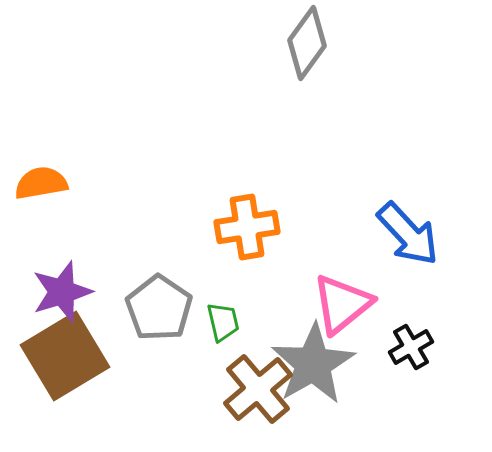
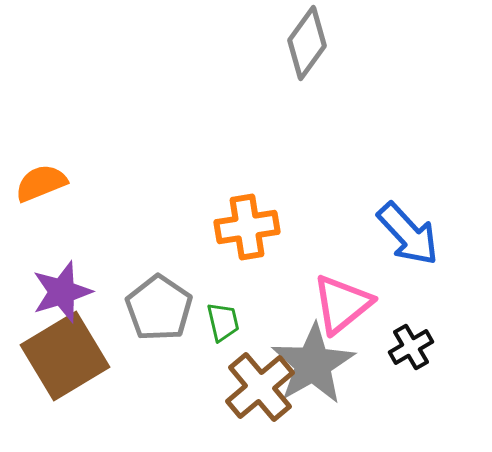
orange semicircle: rotated 12 degrees counterclockwise
brown cross: moved 2 px right, 2 px up
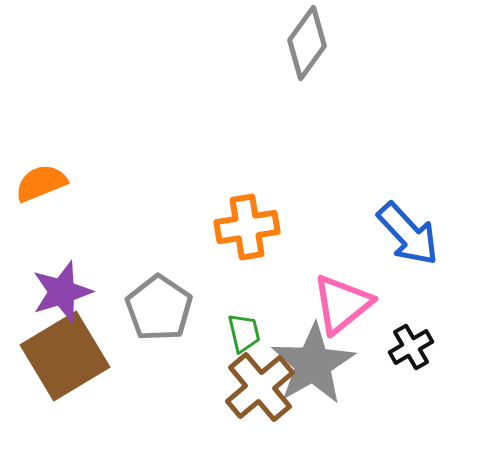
green trapezoid: moved 21 px right, 11 px down
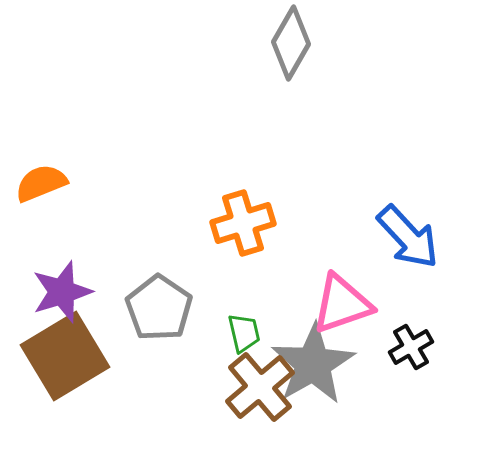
gray diamond: moved 16 px left; rotated 6 degrees counterclockwise
orange cross: moved 4 px left, 4 px up; rotated 8 degrees counterclockwise
blue arrow: moved 3 px down
pink triangle: rotated 20 degrees clockwise
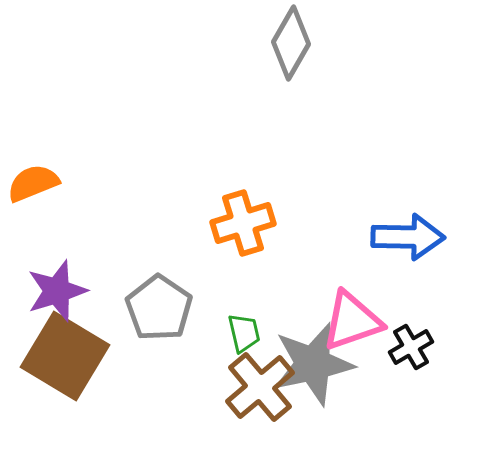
orange semicircle: moved 8 px left
blue arrow: rotated 46 degrees counterclockwise
purple star: moved 5 px left, 1 px up
pink triangle: moved 10 px right, 17 px down
brown square: rotated 28 degrees counterclockwise
gray star: rotated 18 degrees clockwise
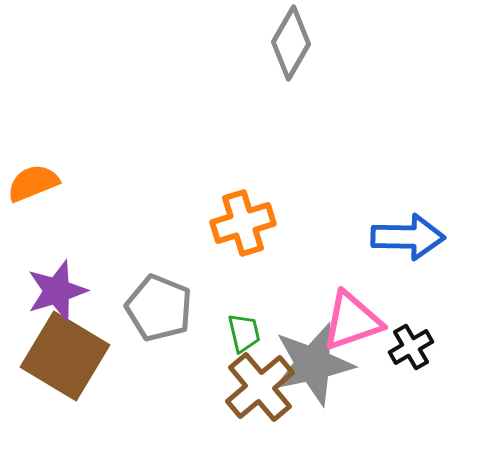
gray pentagon: rotated 12 degrees counterclockwise
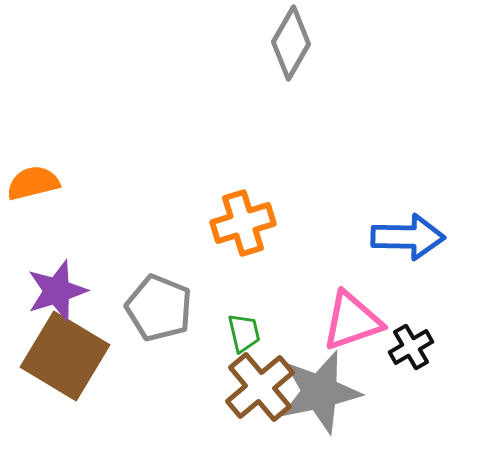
orange semicircle: rotated 8 degrees clockwise
gray star: moved 7 px right, 28 px down
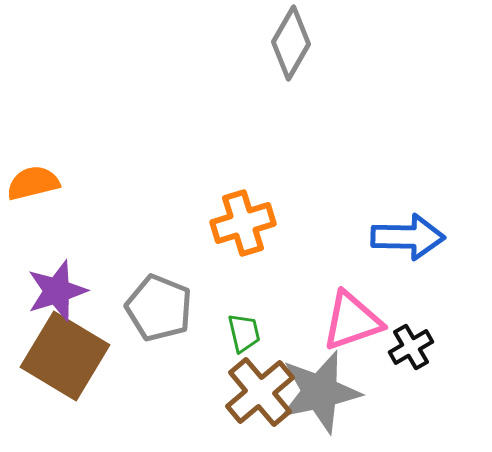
brown cross: moved 5 px down
